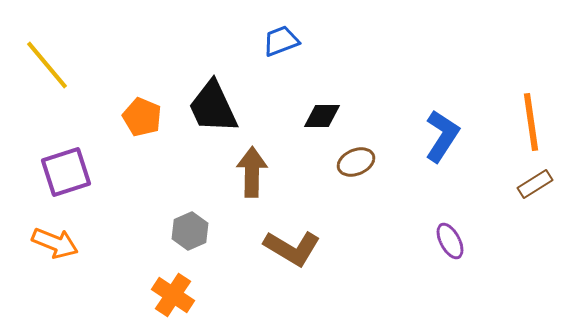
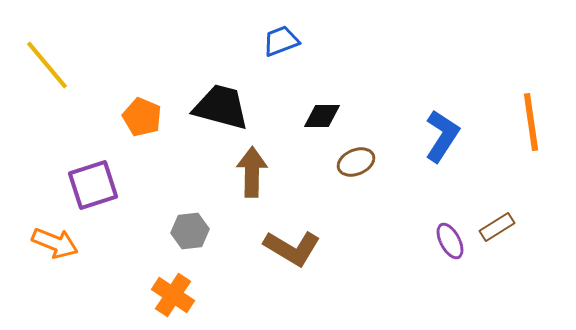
black trapezoid: moved 8 px right; rotated 130 degrees clockwise
purple square: moved 27 px right, 13 px down
brown rectangle: moved 38 px left, 43 px down
gray hexagon: rotated 18 degrees clockwise
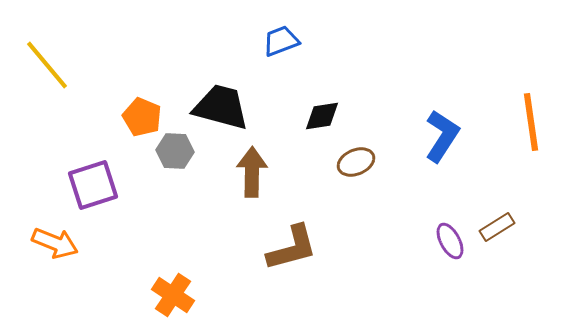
black diamond: rotated 9 degrees counterclockwise
gray hexagon: moved 15 px left, 80 px up; rotated 9 degrees clockwise
brown L-shape: rotated 46 degrees counterclockwise
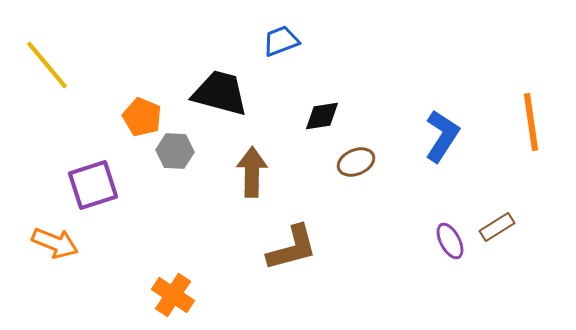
black trapezoid: moved 1 px left, 14 px up
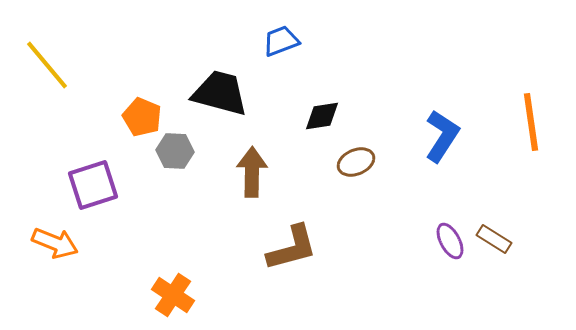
brown rectangle: moved 3 px left, 12 px down; rotated 64 degrees clockwise
